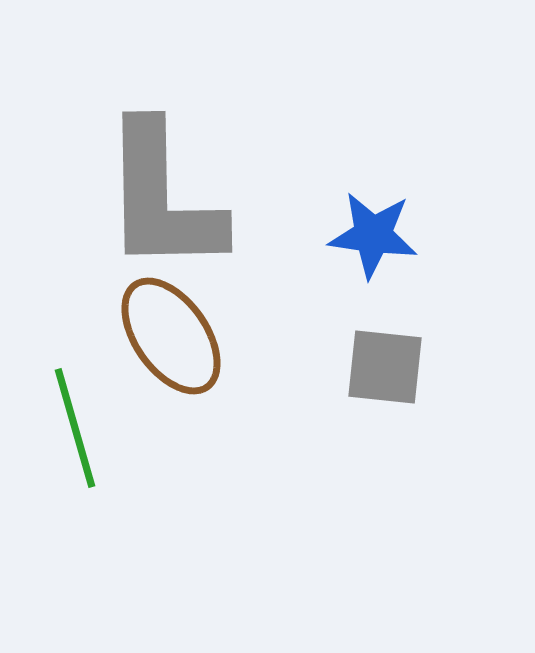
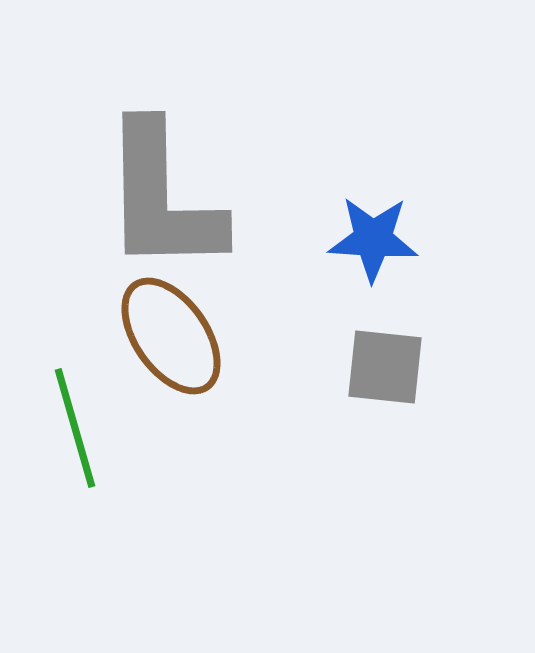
blue star: moved 4 px down; rotated 4 degrees counterclockwise
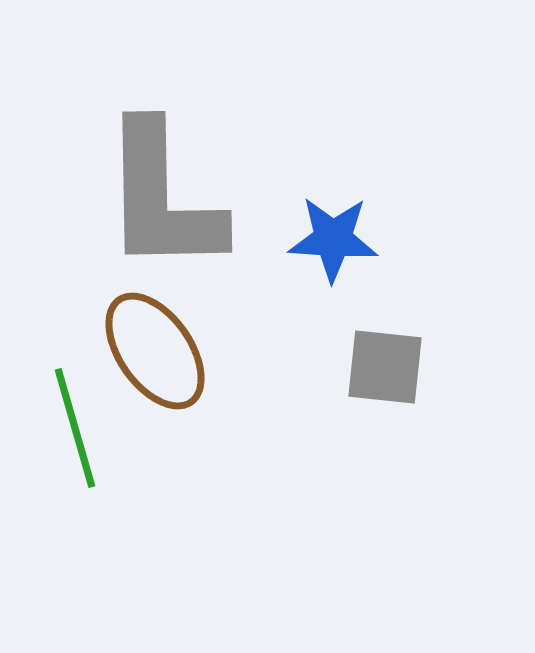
blue star: moved 40 px left
brown ellipse: moved 16 px left, 15 px down
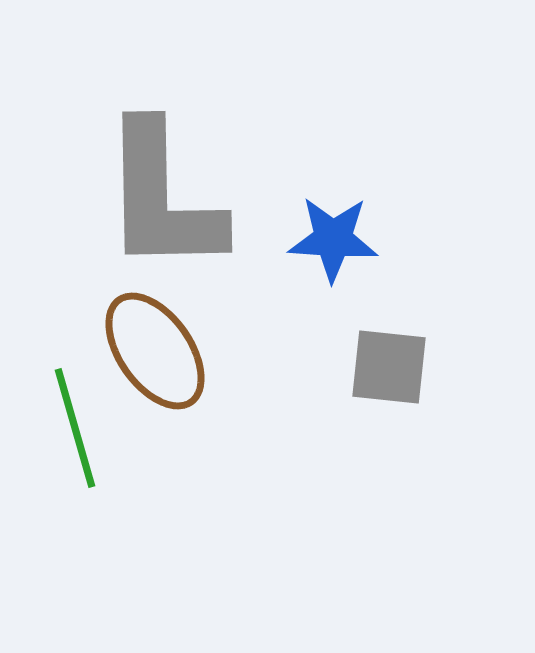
gray square: moved 4 px right
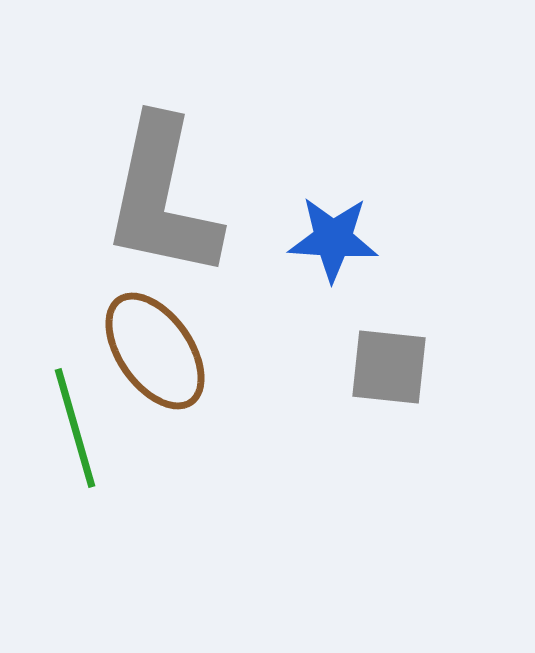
gray L-shape: rotated 13 degrees clockwise
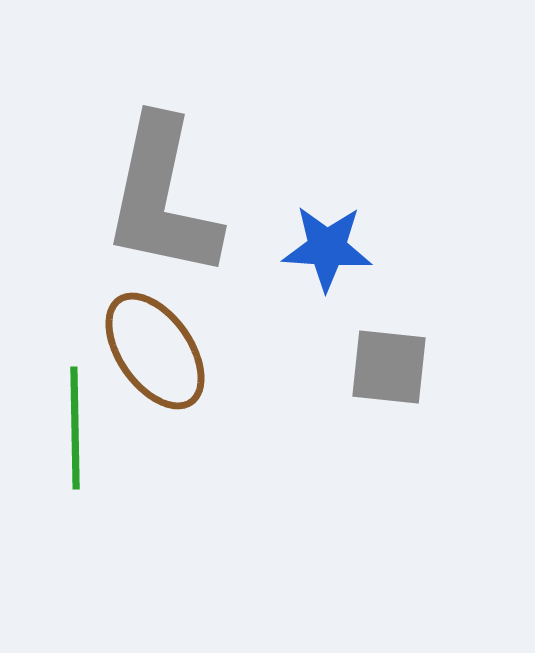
blue star: moved 6 px left, 9 px down
green line: rotated 15 degrees clockwise
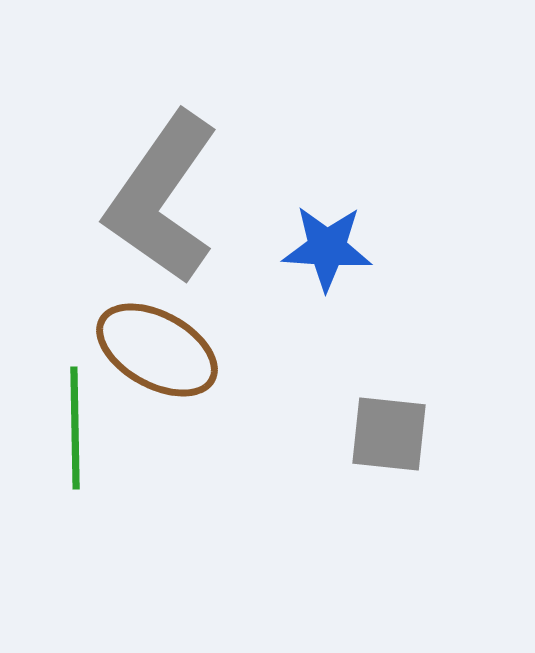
gray L-shape: rotated 23 degrees clockwise
brown ellipse: moved 2 px right, 1 px up; rotated 26 degrees counterclockwise
gray square: moved 67 px down
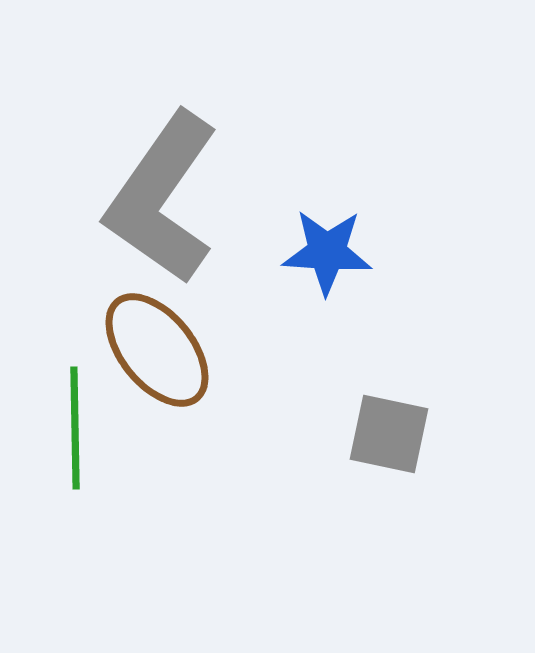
blue star: moved 4 px down
brown ellipse: rotated 22 degrees clockwise
gray square: rotated 6 degrees clockwise
